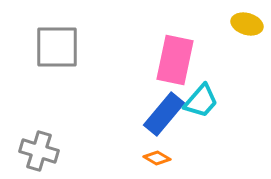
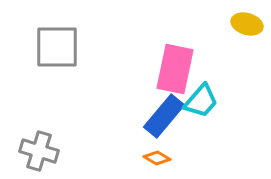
pink rectangle: moved 9 px down
blue rectangle: moved 2 px down
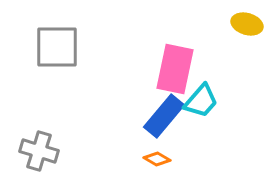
orange diamond: moved 1 px down
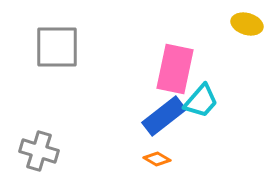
blue rectangle: rotated 12 degrees clockwise
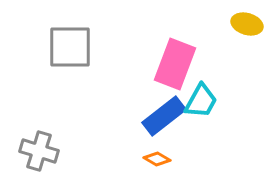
gray square: moved 13 px right
pink rectangle: moved 5 px up; rotated 9 degrees clockwise
cyan trapezoid: rotated 12 degrees counterclockwise
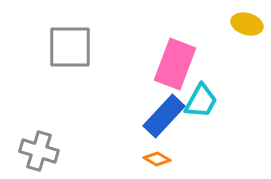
blue rectangle: rotated 9 degrees counterclockwise
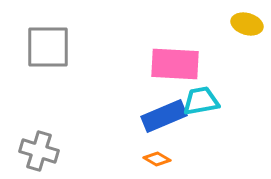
gray square: moved 22 px left
pink rectangle: rotated 72 degrees clockwise
cyan trapezoid: rotated 129 degrees counterclockwise
blue rectangle: rotated 24 degrees clockwise
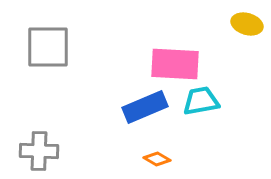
blue rectangle: moved 19 px left, 9 px up
gray cross: rotated 15 degrees counterclockwise
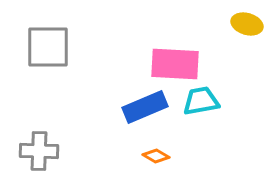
orange diamond: moved 1 px left, 3 px up
